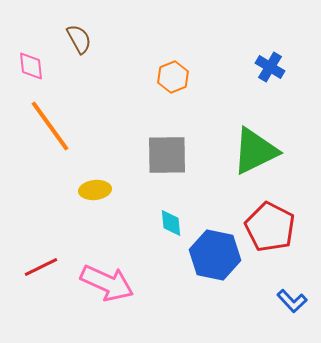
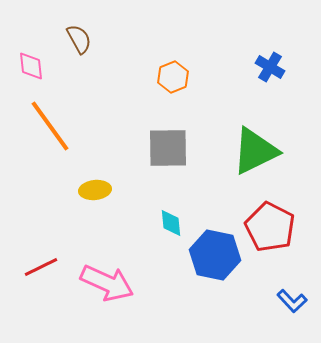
gray square: moved 1 px right, 7 px up
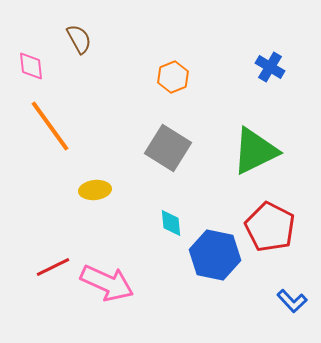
gray square: rotated 33 degrees clockwise
red line: moved 12 px right
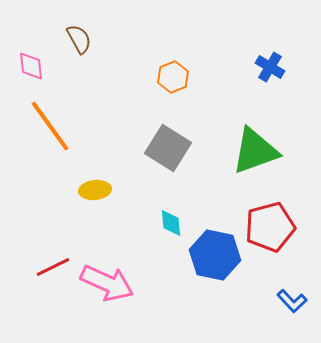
green triangle: rotated 6 degrees clockwise
red pentagon: rotated 30 degrees clockwise
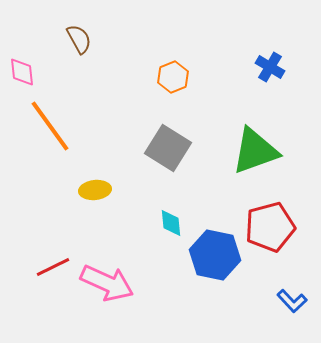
pink diamond: moved 9 px left, 6 px down
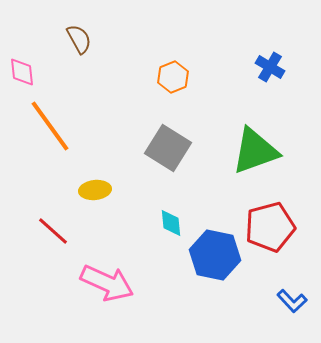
red line: moved 36 px up; rotated 68 degrees clockwise
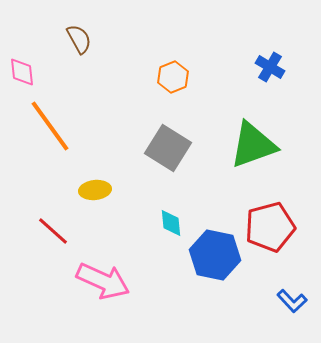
green triangle: moved 2 px left, 6 px up
pink arrow: moved 4 px left, 2 px up
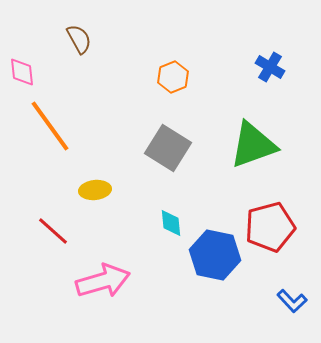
pink arrow: rotated 40 degrees counterclockwise
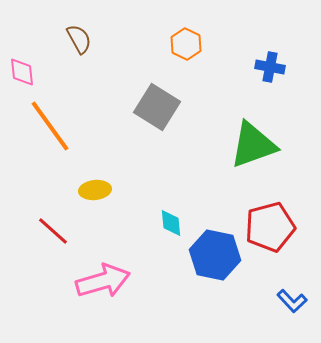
blue cross: rotated 20 degrees counterclockwise
orange hexagon: moved 13 px right, 33 px up; rotated 12 degrees counterclockwise
gray square: moved 11 px left, 41 px up
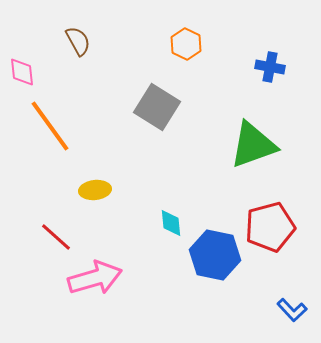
brown semicircle: moved 1 px left, 2 px down
red line: moved 3 px right, 6 px down
pink arrow: moved 8 px left, 3 px up
blue L-shape: moved 9 px down
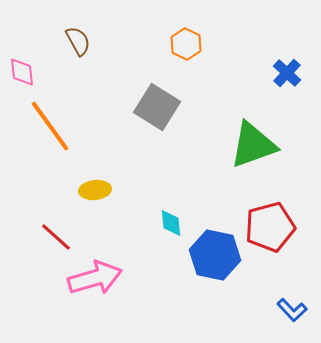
blue cross: moved 17 px right, 6 px down; rotated 32 degrees clockwise
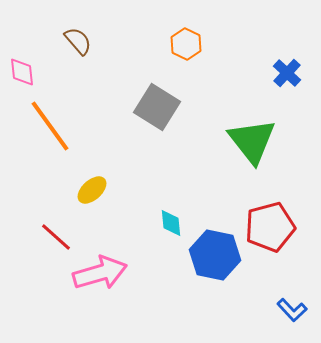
brown semicircle: rotated 12 degrees counterclockwise
green triangle: moved 1 px left, 4 px up; rotated 48 degrees counterclockwise
yellow ellipse: moved 3 px left; rotated 36 degrees counterclockwise
pink arrow: moved 5 px right, 5 px up
